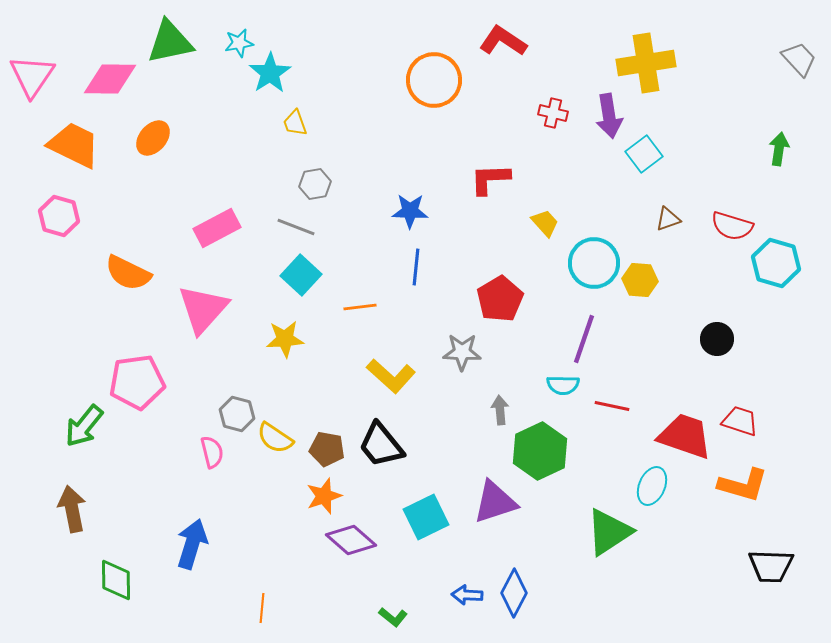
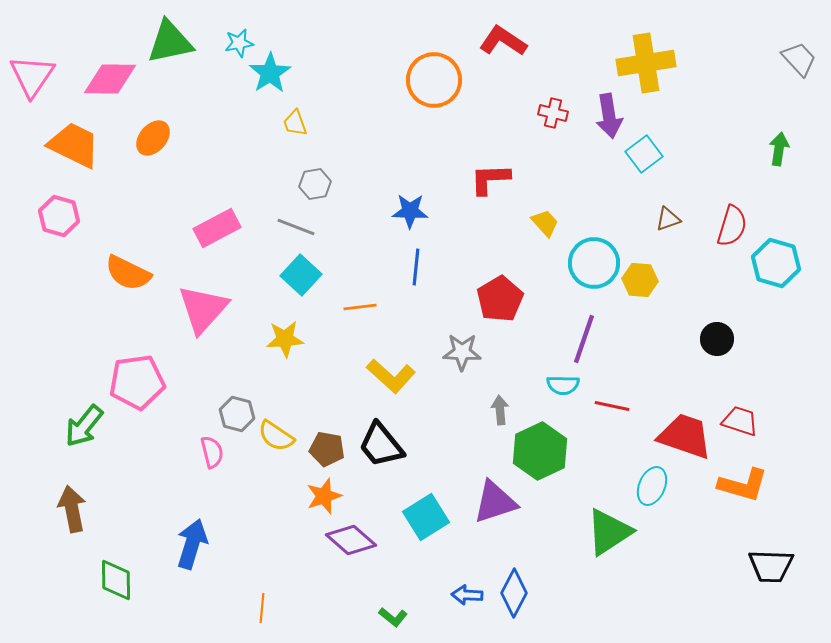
red semicircle at (732, 226): rotated 90 degrees counterclockwise
yellow semicircle at (275, 438): moved 1 px right, 2 px up
cyan square at (426, 517): rotated 6 degrees counterclockwise
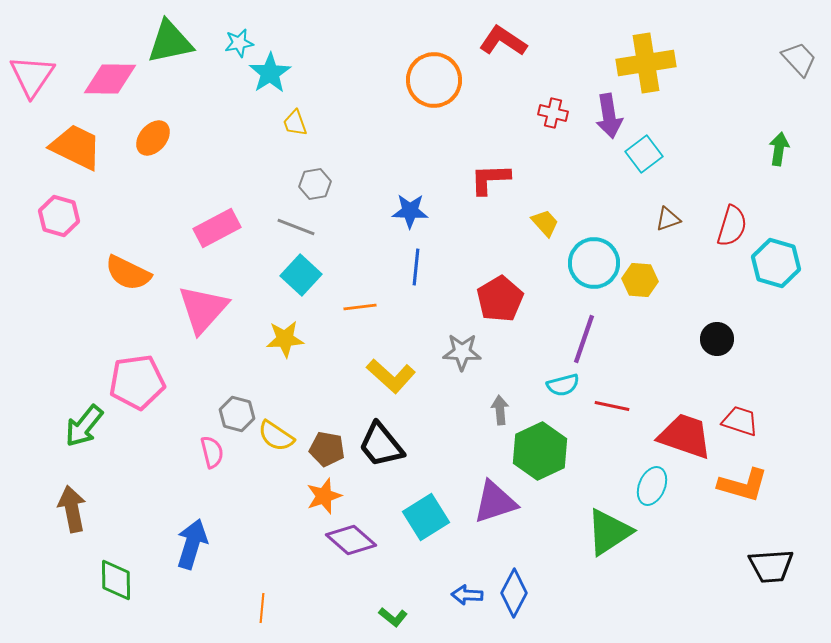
orange trapezoid at (74, 145): moved 2 px right, 2 px down
cyan semicircle at (563, 385): rotated 16 degrees counterclockwise
black trapezoid at (771, 566): rotated 6 degrees counterclockwise
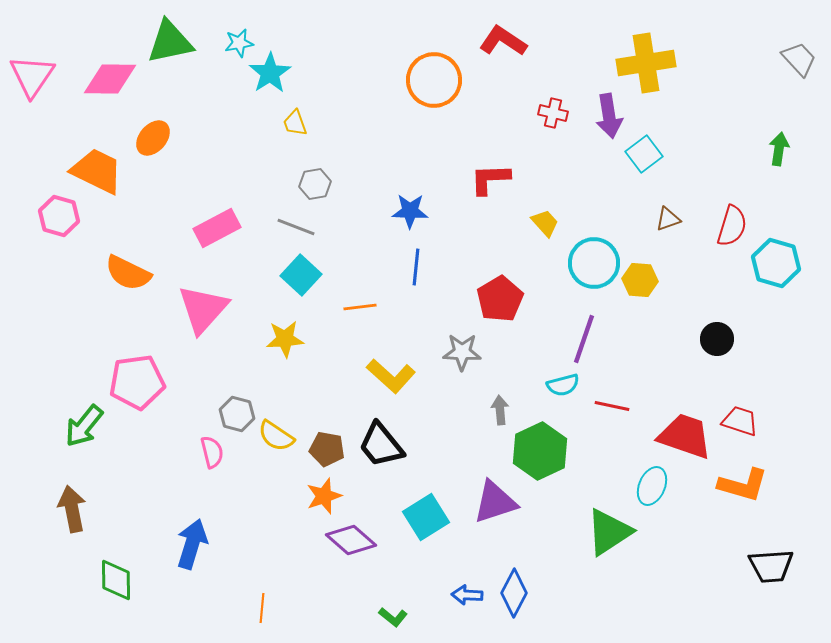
orange trapezoid at (76, 147): moved 21 px right, 24 px down
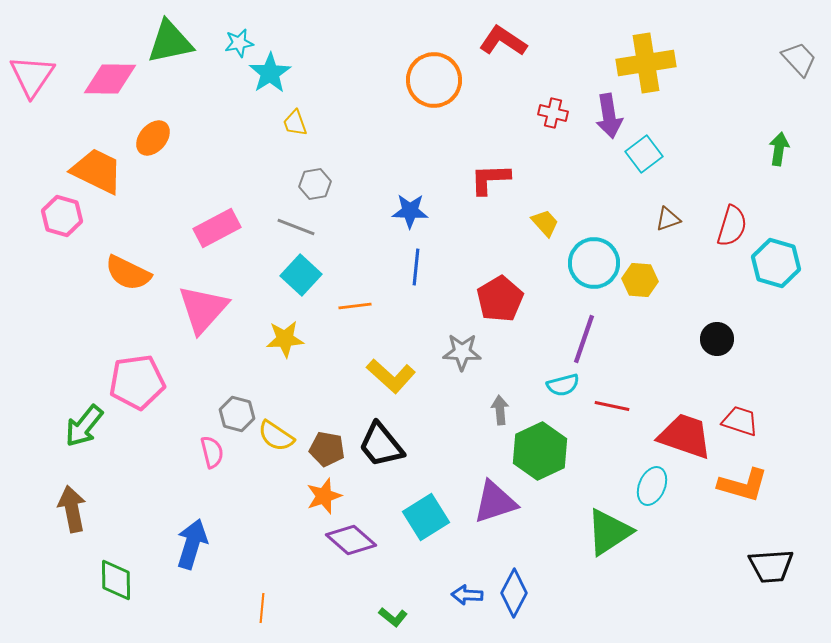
pink hexagon at (59, 216): moved 3 px right
orange line at (360, 307): moved 5 px left, 1 px up
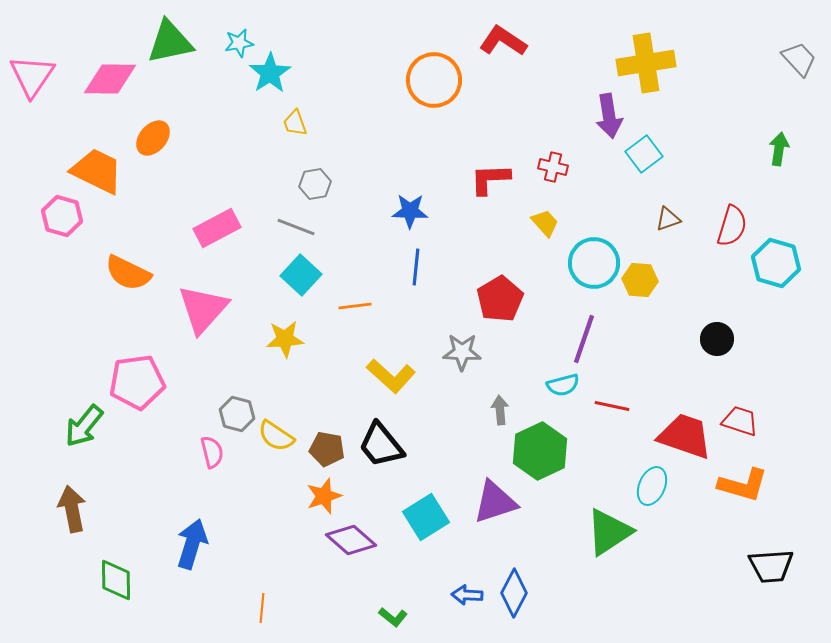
red cross at (553, 113): moved 54 px down
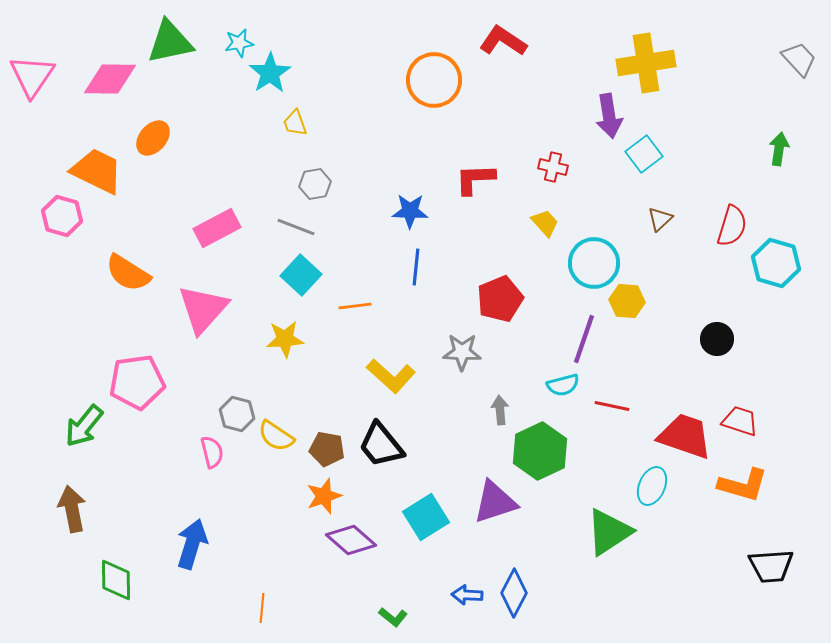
red L-shape at (490, 179): moved 15 px left
brown triangle at (668, 219): moved 8 px left; rotated 24 degrees counterclockwise
orange semicircle at (128, 273): rotated 6 degrees clockwise
yellow hexagon at (640, 280): moved 13 px left, 21 px down
red pentagon at (500, 299): rotated 9 degrees clockwise
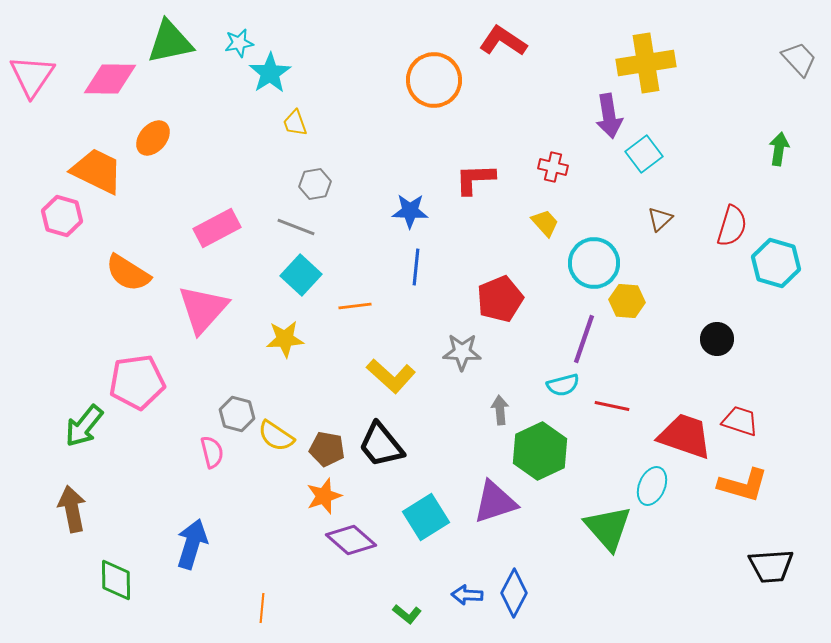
green triangle at (609, 532): moved 1 px left, 4 px up; rotated 38 degrees counterclockwise
green L-shape at (393, 617): moved 14 px right, 3 px up
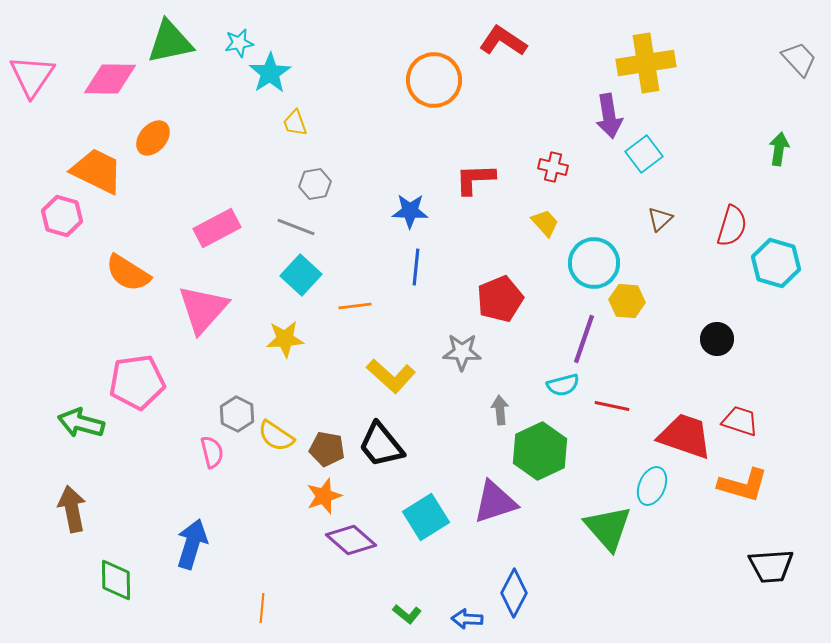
gray hexagon at (237, 414): rotated 12 degrees clockwise
green arrow at (84, 426): moved 3 px left, 3 px up; rotated 66 degrees clockwise
blue arrow at (467, 595): moved 24 px down
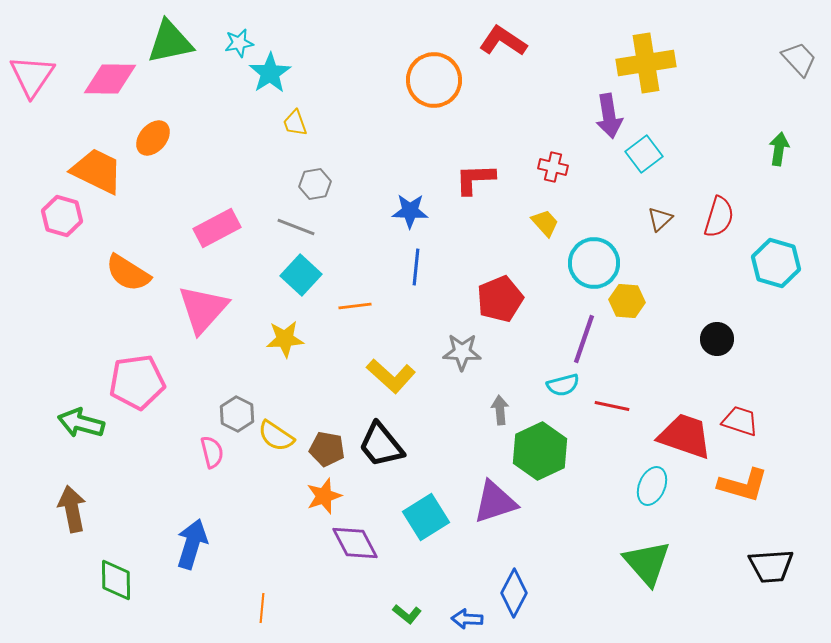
red semicircle at (732, 226): moved 13 px left, 9 px up
green triangle at (608, 528): moved 39 px right, 35 px down
purple diamond at (351, 540): moved 4 px right, 3 px down; rotated 21 degrees clockwise
